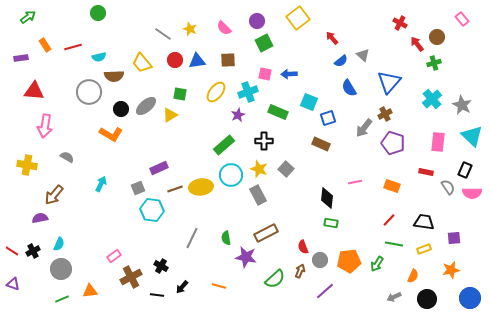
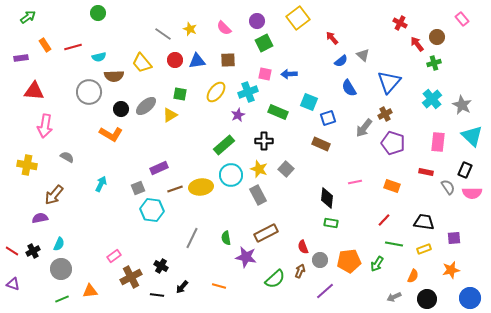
red line at (389, 220): moved 5 px left
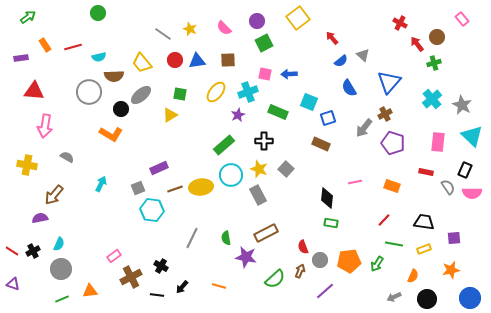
gray ellipse at (146, 106): moved 5 px left, 11 px up
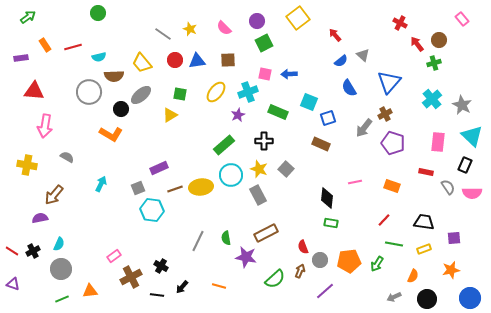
brown circle at (437, 37): moved 2 px right, 3 px down
red arrow at (332, 38): moved 3 px right, 3 px up
black rectangle at (465, 170): moved 5 px up
gray line at (192, 238): moved 6 px right, 3 px down
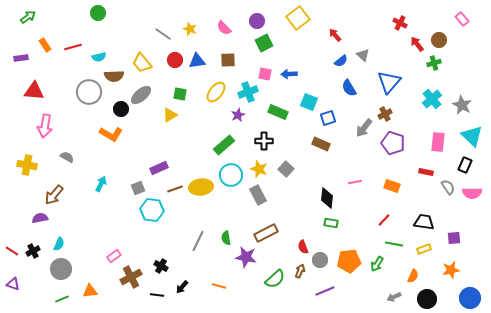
purple line at (325, 291): rotated 18 degrees clockwise
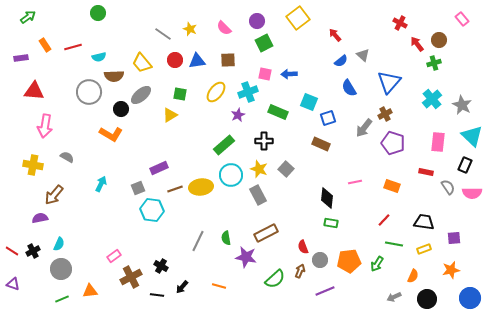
yellow cross at (27, 165): moved 6 px right
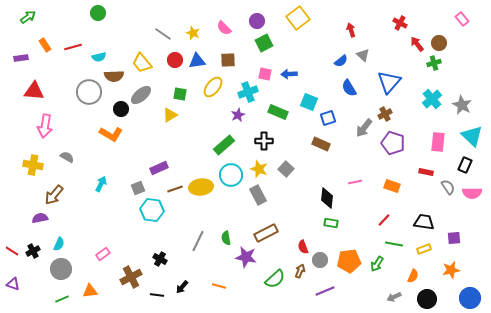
yellow star at (190, 29): moved 3 px right, 4 px down
red arrow at (335, 35): moved 16 px right, 5 px up; rotated 24 degrees clockwise
brown circle at (439, 40): moved 3 px down
yellow ellipse at (216, 92): moved 3 px left, 5 px up
pink rectangle at (114, 256): moved 11 px left, 2 px up
black cross at (161, 266): moved 1 px left, 7 px up
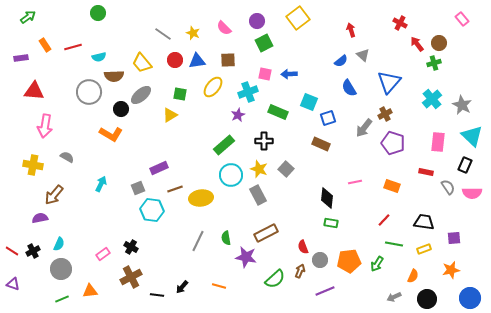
yellow ellipse at (201, 187): moved 11 px down
black cross at (160, 259): moved 29 px left, 12 px up
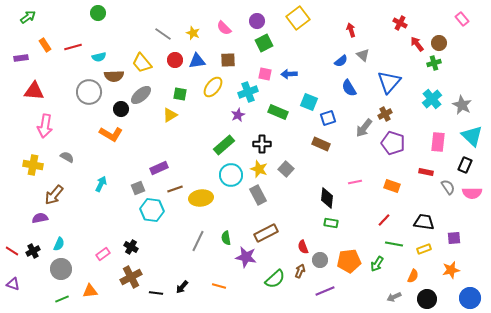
black cross at (264, 141): moved 2 px left, 3 px down
black line at (157, 295): moved 1 px left, 2 px up
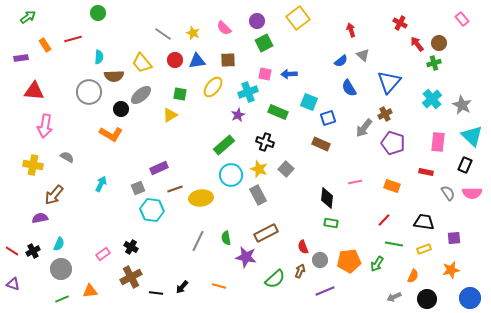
red line at (73, 47): moved 8 px up
cyan semicircle at (99, 57): rotated 72 degrees counterclockwise
black cross at (262, 144): moved 3 px right, 2 px up; rotated 18 degrees clockwise
gray semicircle at (448, 187): moved 6 px down
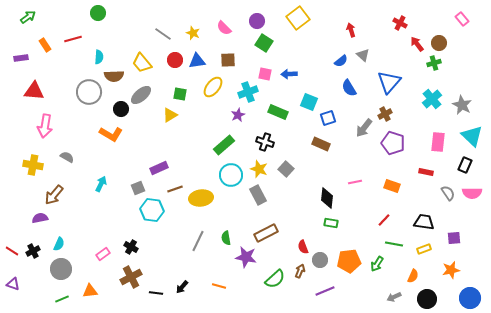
green square at (264, 43): rotated 30 degrees counterclockwise
